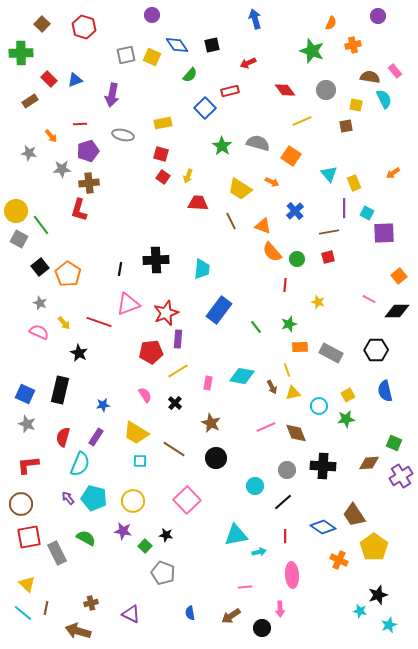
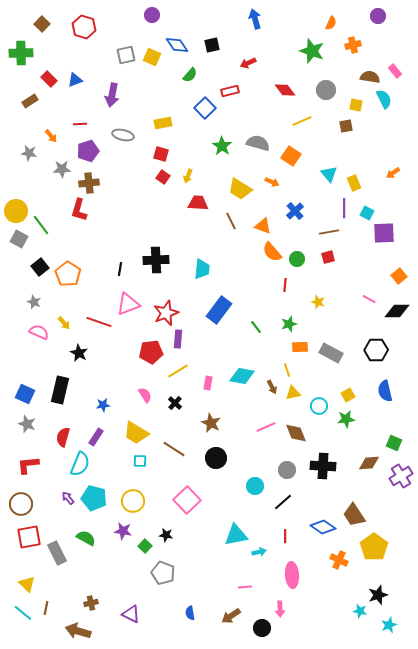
gray star at (40, 303): moved 6 px left, 1 px up
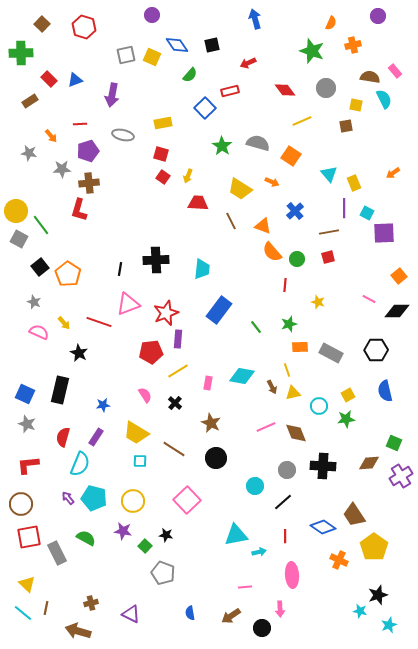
gray circle at (326, 90): moved 2 px up
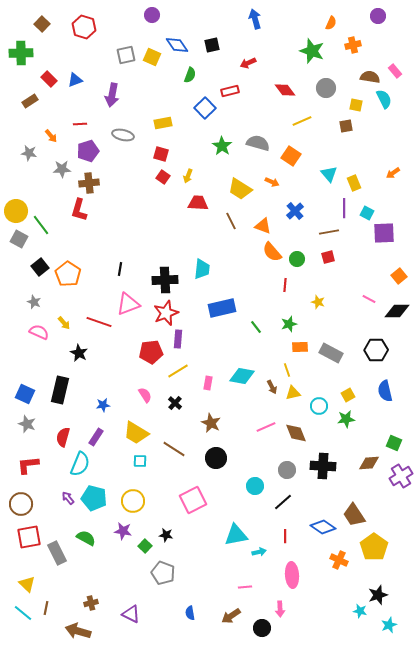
green semicircle at (190, 75): rotated 21 degrees counterclockwise
black cross at (156, 260): moved 9 px right, 20 px down
blue rectangle at (219, 310): moved 3 px right, 2 px up; rotated 40 degrees clockwise
pink square at (187, 500): moved 6 px right; rotated 16 degrees clockwise
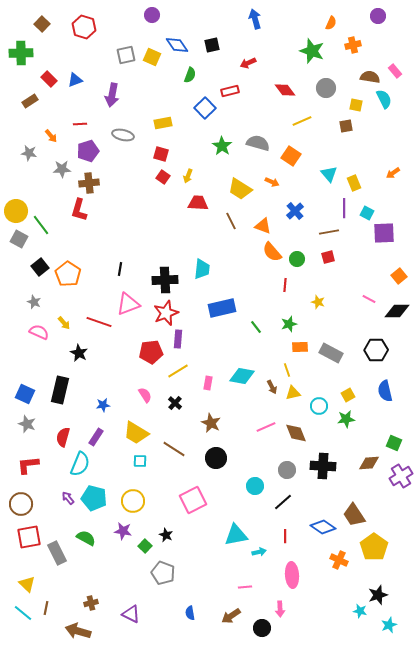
black star at (166, 535): rotated 16 degrees clockwise
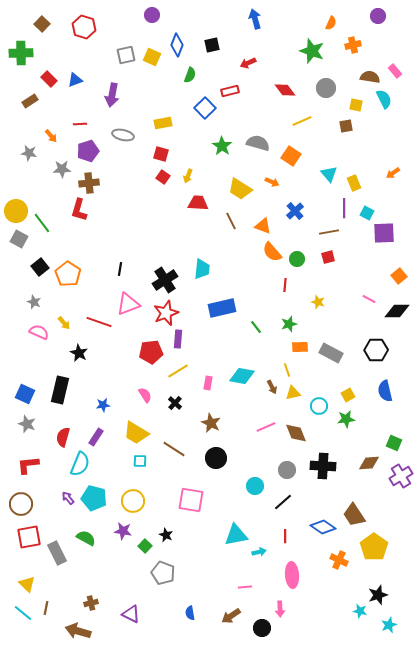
blue diamond at (177, 45): rotated 55 degrees clockwise
green line at (41, 225): moved 1 px right, 2 px up
black cross at (165, 280): rotated 30 degrees counterclockwise
pink square at (193, 500): moved 2 px left; rotated 36 degrees clockwise
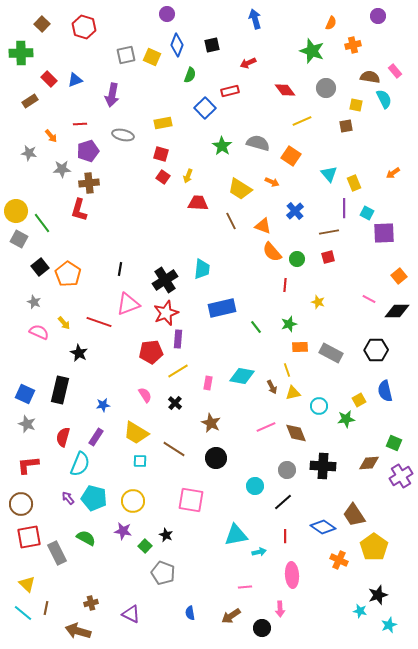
purple circle at (152, 15): moved 15 px right, 1 px up
yellow square at (348, 395): moved 11 px right, 5 px down
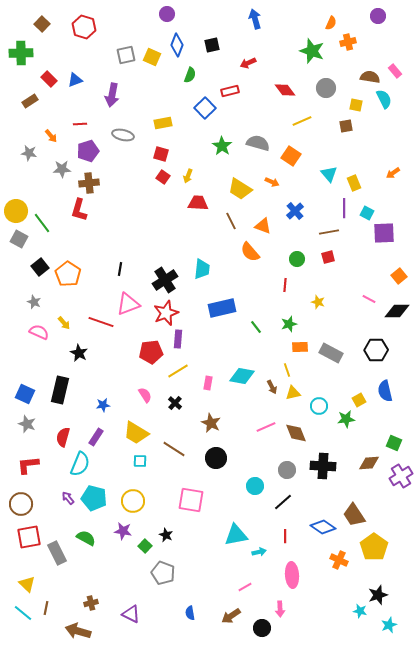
orange cross at (353, 45): moved 5 px left, 3 px up
orange semicircle at (272, 252): moved 22 px left
red line at (99, 322): moved 2 px right
pink line at (245, 587): rotated 24 degrees counterclockwise
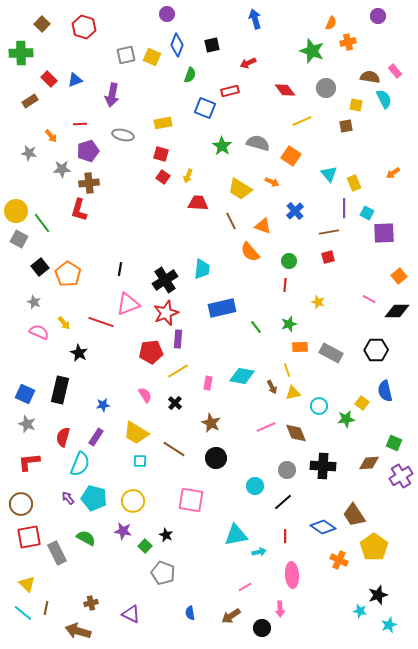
blue square at (205, 108): rotated 25 degrees counterclockwise
green circle at (297, 259): moved 8 px left, 2 px down
yellow square at (359, 400): moved 3 px right, 3 px down; rotated 24 degrees counterclockwise
red L-shape at (28, 465): moved 1 px right, 3 px up
